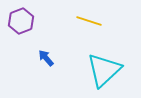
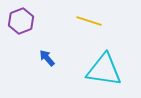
blue arrow: moved 1 px right
cyan triangle: rotated 51 degrees clockwise
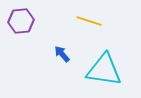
purple hexagon: rotated 15 degrees clockwise
blue arrow: moved 15 px right, 4 px up
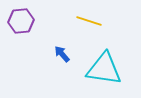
cyan triangle: moved 1 px up
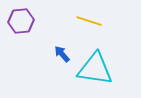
cyan triangle: moved 9 px left
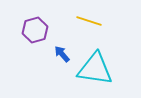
purple hexagon: moved 14 px right, 9 px down; rotated 10 degrees counterclockwise
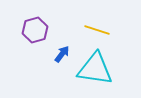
yellow line: moved 8 px right, 9 px down
blue arrow: rotated 78 degrees clockwise
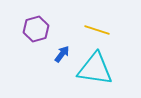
purple hexagon: moved 1 px right, 1 px up
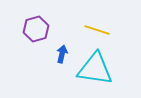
blue arrow: rotated 24 degrees counterclockwise
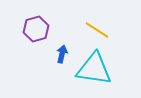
yellow line: rotated 15 degrees clockwise
cyan triangle: moved 1 px left
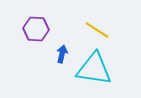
purple hexagon: rotated 20 degrees clockwise
